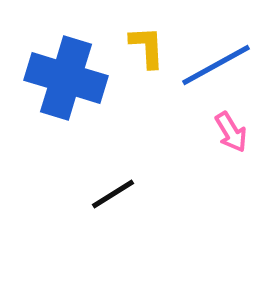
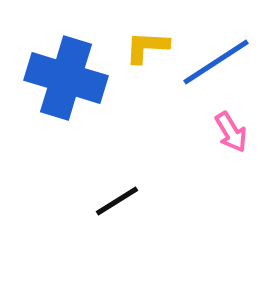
yellow L-shape: rotated 84 degrees counterclockwise
blue line: moved 3 px up; rotated 4 degrees counterclockwise
black line: moved 4 px right, 7 px down
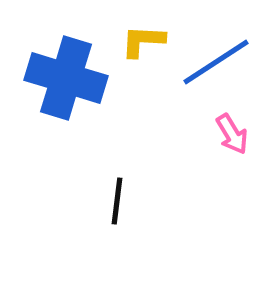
yellow L-shape: moved 4 px left, 6 px up
pink arrow: moved 1 px right, 2 px down
black line: rotated 51 degrees counterclockwise
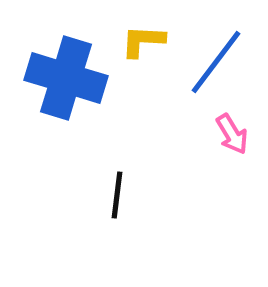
blue line: rotated 20 degrees counterclockwise
black line: moved 6 px up
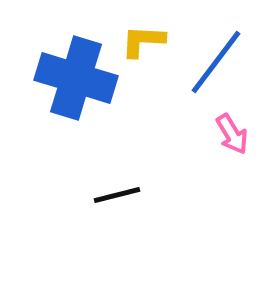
blue cross: moved 10 px right
black line: rotated 69 degrees clockwise
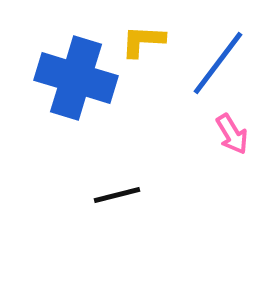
blue line: moved 2 px right, 1 px down
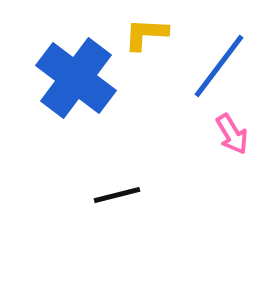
yellow L-shape: moved 3 px right, 7 px up
blue line: moved 1 px right, 3 px down
blue cross: rotated 20 degrees clockwise
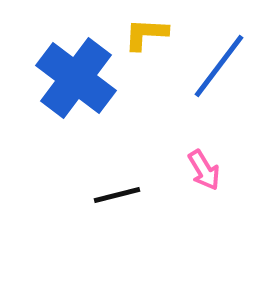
pink arrow: moved 28 px left, 36 px down
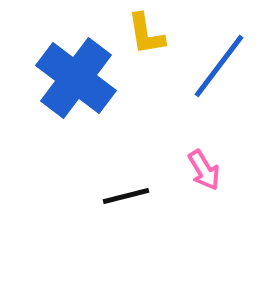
yellow L-shape: rotated 102 degrees counterclockwise
black line: moved 9 px right, 1 px down
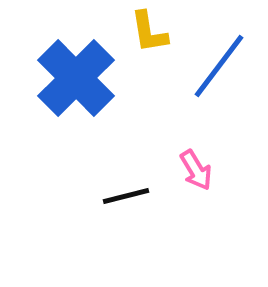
yellow L-shape: moved 3 px right, 2 px up
blue cross: rotated 8 degrees clockwise
pink arrow: moved 8 px left
